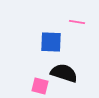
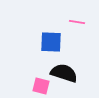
pink square: moved 1 px right
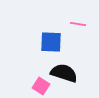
pink line: moved 1 px right, 2 px down
pink square: rotated 18 degrees clockwise
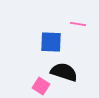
black semicircle: moved 1 px up
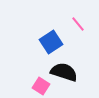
pink line: rotated 42 degrees clockwise
blue square: rotated 35 degrees counterclockwise
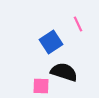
pink line: rotated 14 degrees clockwise
pink square: rotated 30 degrees counterclockwise
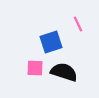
blue square: rotated 15 degrees clockwise
pink square: moved 6 px left, 18 px up
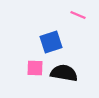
pink line: moved 9 px up; rotated 42 degrees counterclockwise
black semicircle: moved 1 px down; rotated 8 degrees counterclockwise
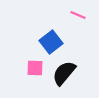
blue square: rotated 20 degrees counterclockwise
black semicircle: rotated 60 degrees counterclockwise
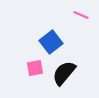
pink line: moved 3 px right
pink square: rotated 12 degrees counterclockwise
